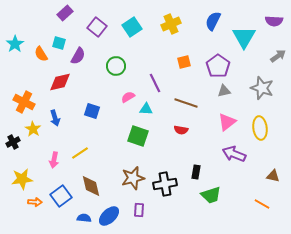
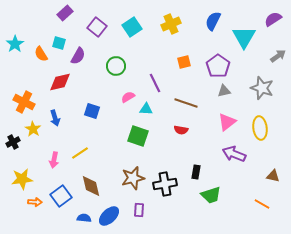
purple semicircle at (274, 21): moved 1 px left, 2 px up; rotated 144 degrees clockwise
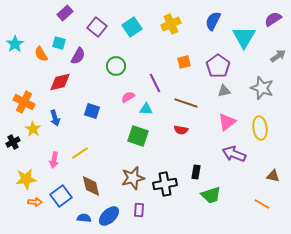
yellow star at (22, 179): moved 4 px right
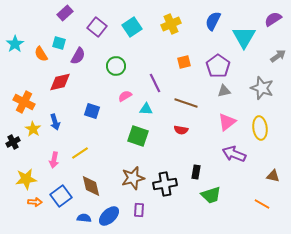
pink semicircle at (128, 97): moved 3 px left, 1 px up
blue arrow at (55, 118): moved 4 px down
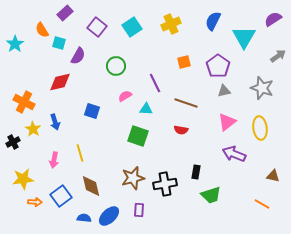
orange semicircle at (41, 54): moved 1 px right, 24 px up
yellow line at (80, 153): rotated 72 degrees counterclockwise
yellow star at (26, 179): moved 3 px left
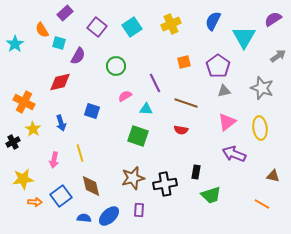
blue arrow at (55, 122): moved 6 px right, 1 px down
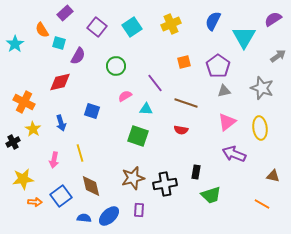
purple line at (155, 83): rotated 12 degrees counterclockwise
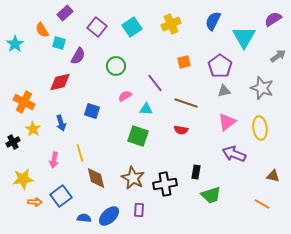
purple pentagon at (218, 66): moved 2 px right
brown star at (133, 178): rotated 30 degrees counterclockwise
brown diamond at (91, 186): moved 5 px right, 8 px up
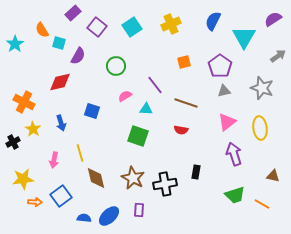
purple rectangle at (65, 13): moved 8 px right
purple line at (155, 83): moved 2 px down
purple arrow at (234, 154): rotated 50 degrees clockwise
green trapezoid at (211, 195): moved 24 px right
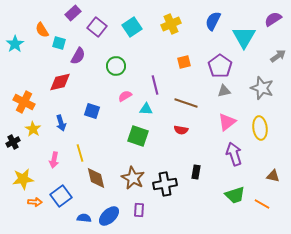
purple line at (155, 85): rotated 24 degrees clockwise
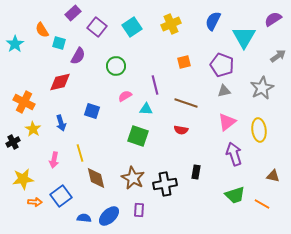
purple pentagon at (220, 66): moved 2 px right, 1 px up; rotated 15 degrees counterclockwise
gray star at (262, 88): rotated 25 degrees clockwise
yellow ellipse at (260, 128): moved 1 px left, 2 px down
